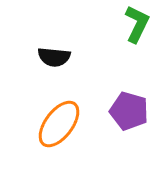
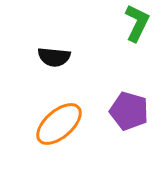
green L-shape: moved 1 px up
orange ellipse: rotated 12 degrees clockwise
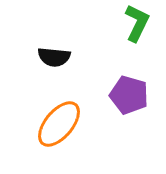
purple pentagon: moved 16 px up
orange ellipse: rotated 9 degrees counterclockwise
